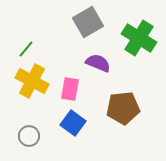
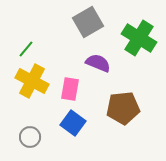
gray circle: moved 1 px right, 1 px down
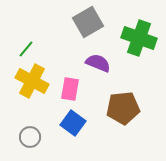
green cross: rotated 12 degrees counterclockwise
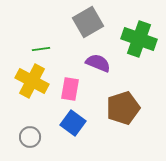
green cross: moved 1 px down
green line: moved 15 px right; rotated 42 degrees clockwise
brown pentagon: rotated 12 degrees counterclockwise
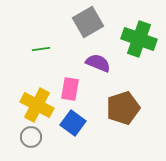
yellow cross: moved 5 px right, 24 px down
gray circle: moved 1 px right
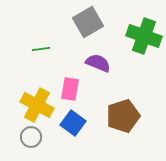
green cross: moved 5 px right, 3 px up
brown pentagon: moved 8 px down
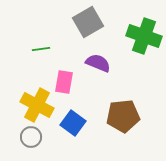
pink rectangle: moved 6 px left, 7 px up
brown pentagon: rotated 12 degrees clockwise
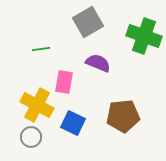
blue square: rotated 10 degrees counterclockwise
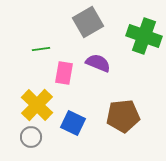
pink rectangle: moved 9 px up
yellow cross: rotated 16 degrees clockwise
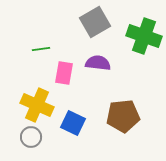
gray square: moved 7 px right
purple semicircle: rotated 15 degrees counterclockwise
yellow cross: rotated 20 degrees counterclockwise
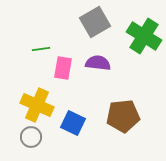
green cross: rotated 12 degrees clockwise
pink rectangle: moved 1 px left, 5 px up
